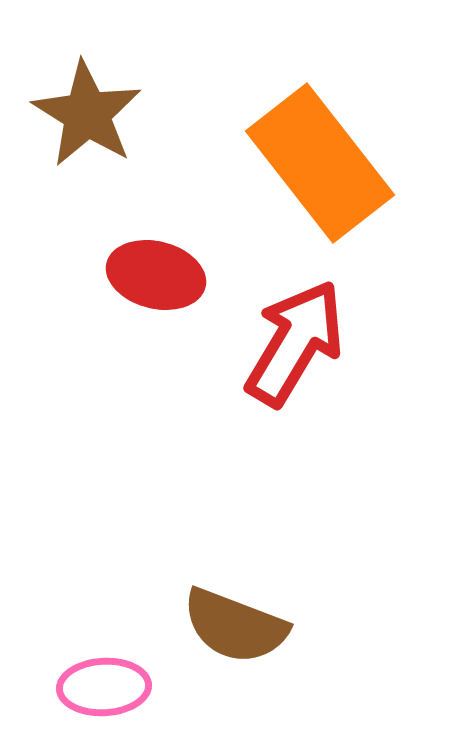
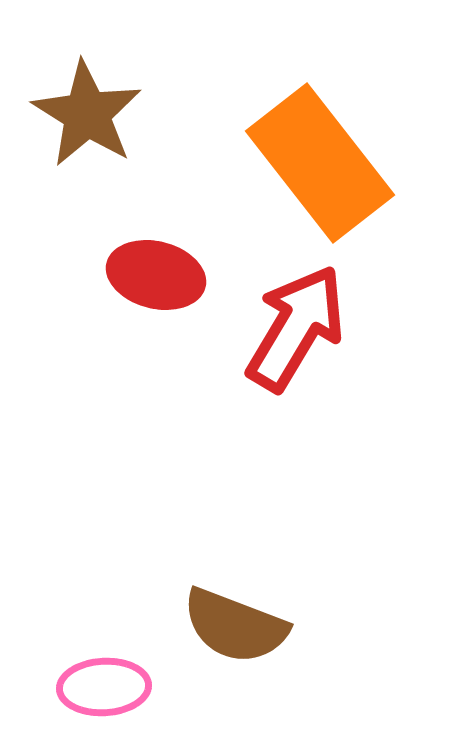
red arrow: moved 1 px right, 15 px up
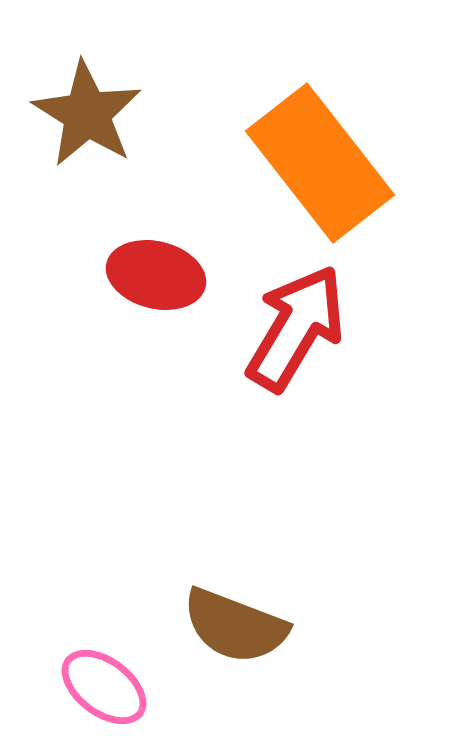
pink ellipse: rotated 40 degrees clockwise
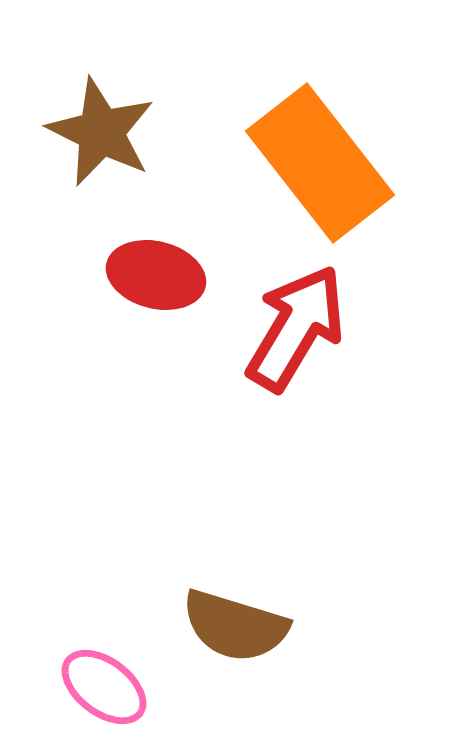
brown star: moved 14 px right, 18 px down; rotated 6 degrees counterclockwise
brown semicircle: rotated 4 degrees counterclockwise
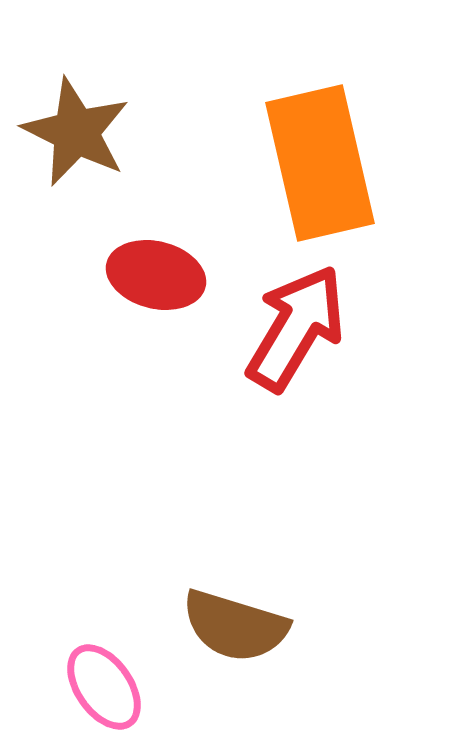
brown star: moved 25 px left
orange rectangle: rotated 25 degrees clockwise
pink ellipse: rotated 18 degrees clockwise
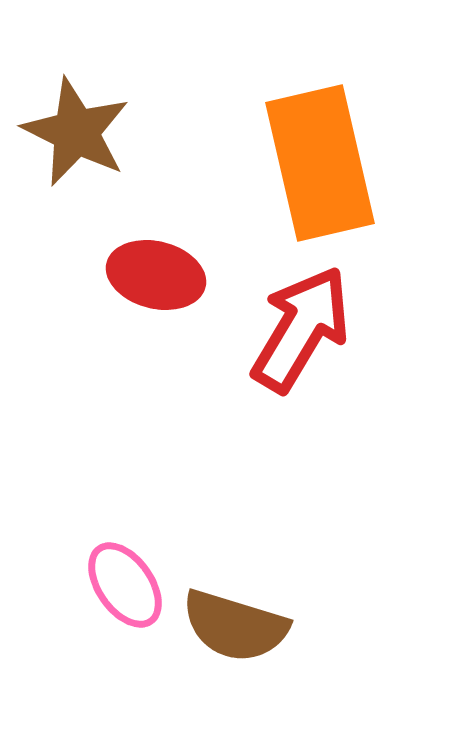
red arrow: moved 5 px right, 1 px down
pink ellipse: moved 21 px right, 102 px up
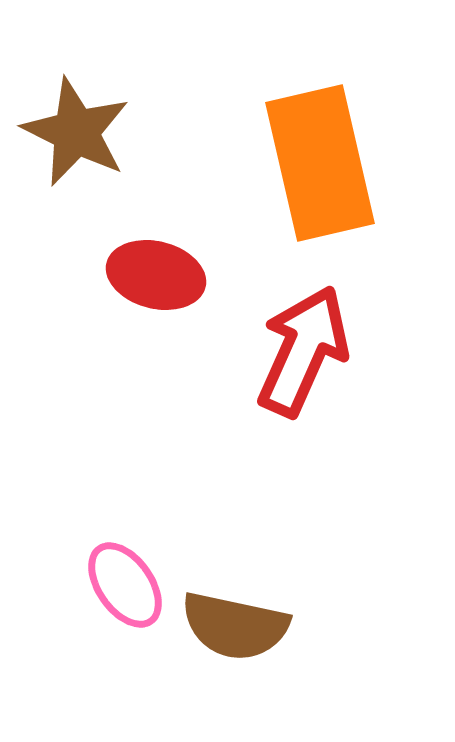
red arrow: moved 2 px right, 22 px down; rotated 7 degrees counterclockwise
brown semicircle: rotated 5 degrees counterclockwise
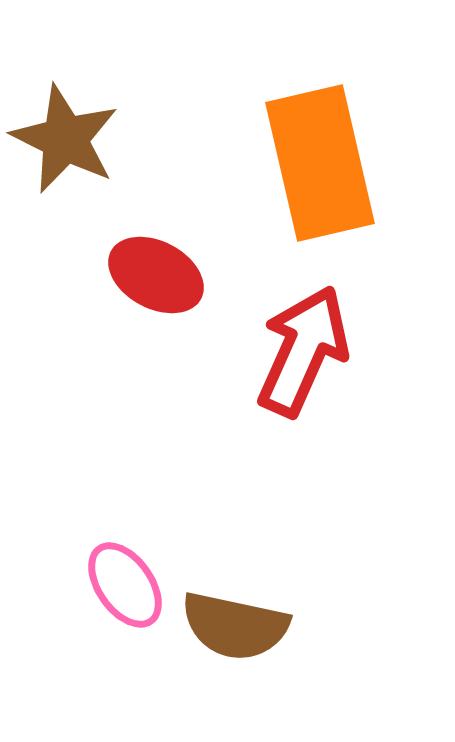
brown star: moved 11 px left, 7 px down
red ellipse: rotated 14 degrees clockwise
